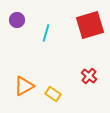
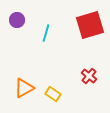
orange triangle: moved 2 px down
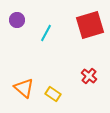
cyan line: rotated 12 degrees clockwise
orange triangle: rotated 50 degrees counterclockwise
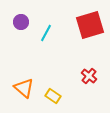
purple circle: moved 4 px right, 2 px down
yellow rectangle: moved 2 px down
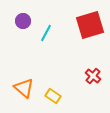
purple circle: moved 2 px right, 1 px up
red cross: moved 4 px right
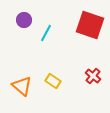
purple circle: moved 1 px right, 1 px up
red square: rotated 36 degrees clockwise
orange triangle: moved 2 px left, 2 px up
yellow rectangle: moved 15 px up
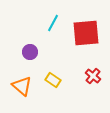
purple circle: moved 6 px right, 32 px down
red square: moved 4 px left, 8 px down; rotated 24 degrees counterclockwise
cyan line: moved 7 px right, 10 px up
yellow rectangle: moved 1 px up
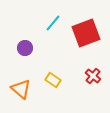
cyan line: rotated 12 degrees clockwise
red square: rotated 16 degrees counterclockwise
purple circle: moved 5 px left, 4 px up
orange triangle: moved 1 px left, 3 px down
